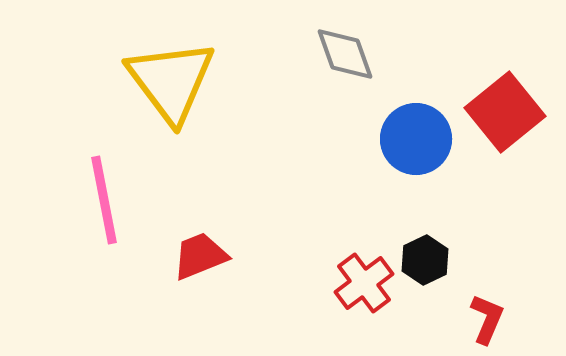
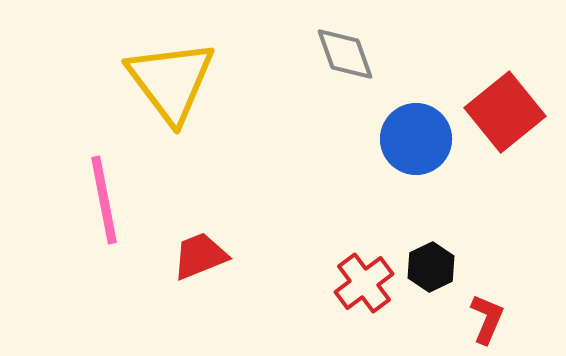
black hexagon: moved 6 px right, 7 px down
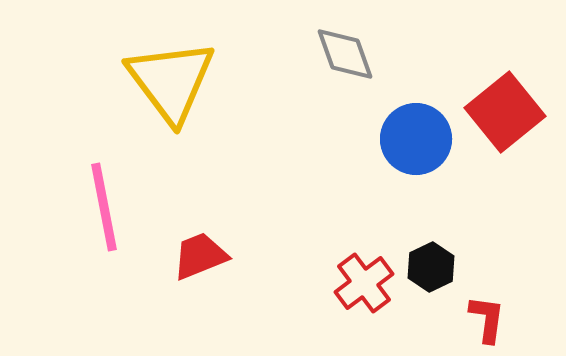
pink line: moved 7 px down
red L-shape: rotated 15 degrees counterclockwise
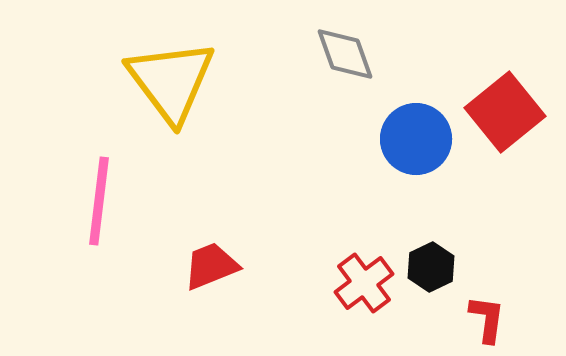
pink line: moved 5 px left, 6 px up; rotated 18 degrees clockwise
red trapezoid: moved 11 px right, 10 px down
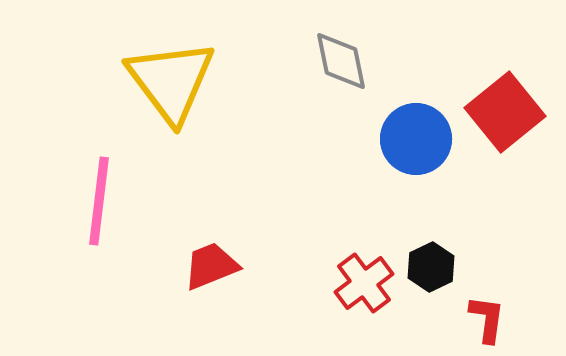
gray diamond: moved 4 px left, 7 px down; rotated 8 degrees clockwise
